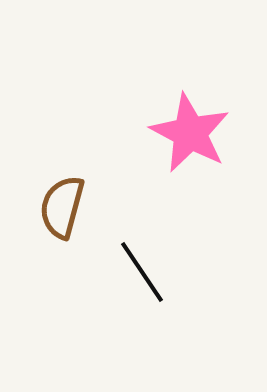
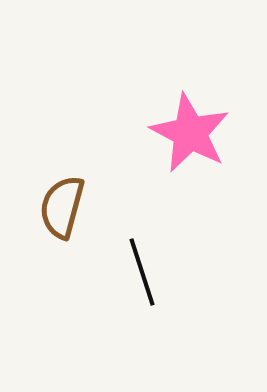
black line: rotated 16 degrees clockwise
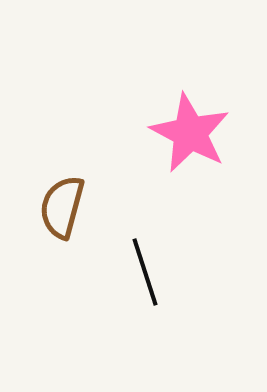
black line: moved 3 px right
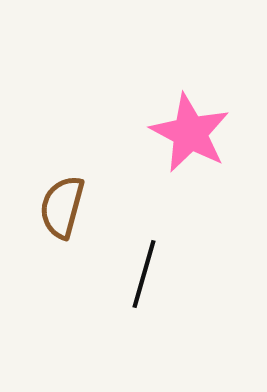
black line: moved 1 px left, 2 px down; rotated 34 degrees clockwise
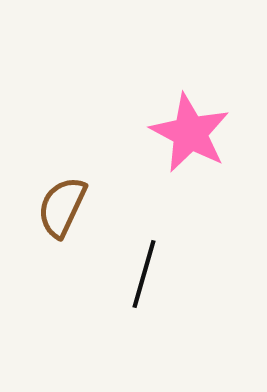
brown semicircle: rotated 10 degrees clockwise
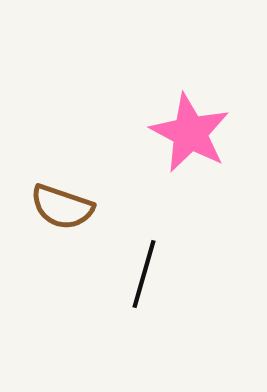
brown semicircle: rotated 96 degrees counterclockwise
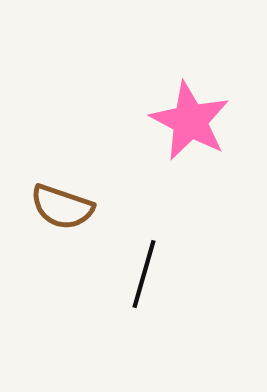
pink star: moved 12 px up
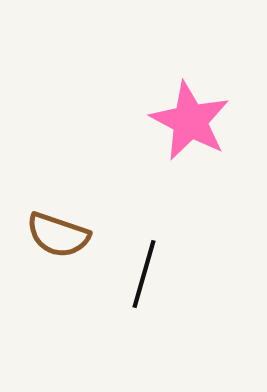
brown semicircle: moved 4 px left, 28 px down
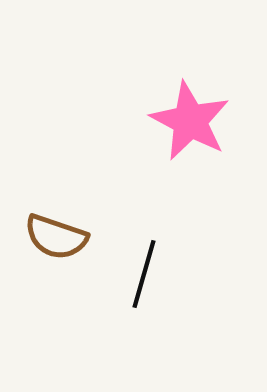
brown semicircle: moved 2 px left, 2 px down
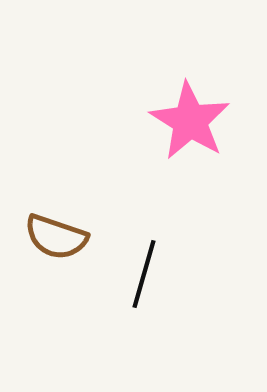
pink star: rotated 4 degrees clockwise
